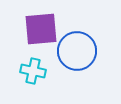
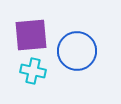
purple square: moved 10 px left, 6 px down
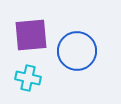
cyan cross: moved 5 px left, 7 px down
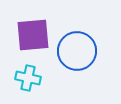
purple square: moved 2 px right
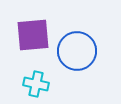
cyan cross: moved 8 px right, 6 px down
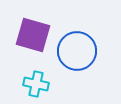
purple square: rotated 21 degrees clockwise
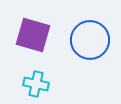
blue circle: moved 13 px right, 11 px up
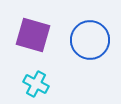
cyan cross: rotated 15 degrees clockwise
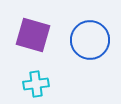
cyan cross: rotated 35 degrees counterclockwise
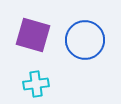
blue circle: moved 5 px left
